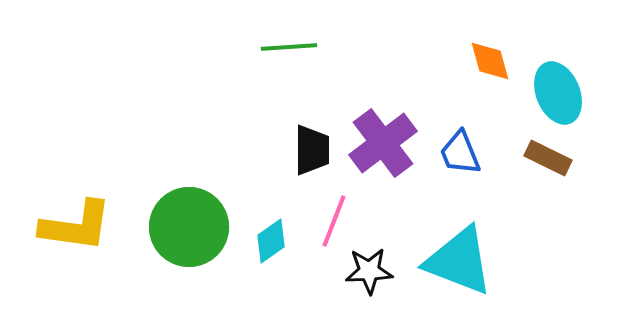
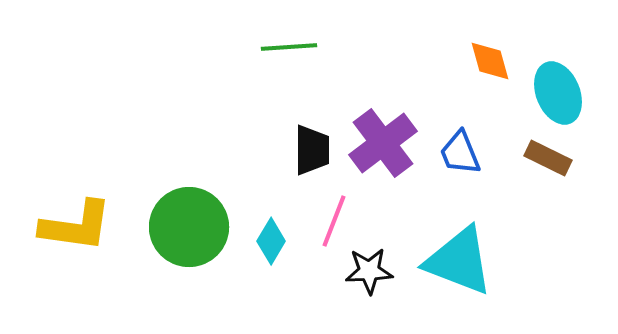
cyan diamond: rotated 24 degrees counterclockwise
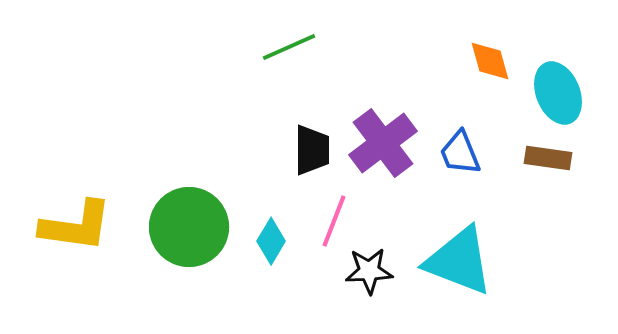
green line: rotated 20 degrees counterclockwise
brown rectangle: rotated 18 degrees counterclockwise
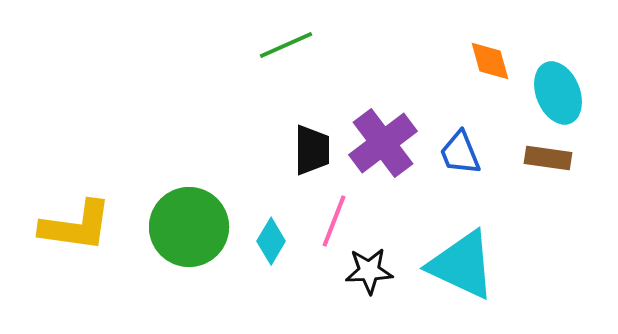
green line: moved 3 px left, 2 px up
cyan triangle: moved 3 px right, 4 px down; rotated 4 degrees clockwise
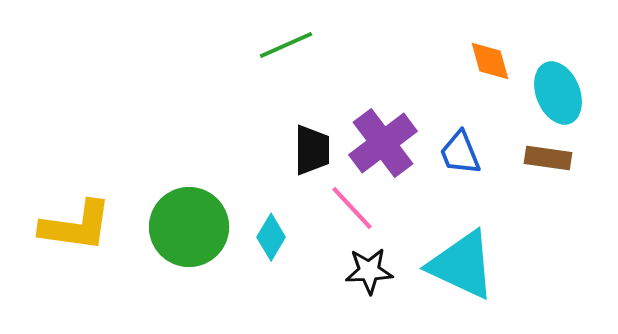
pink line: moved 18 px right, 13 px up; rotated 64 degrees counterclockwise
cyan diamond: moved 4 px up
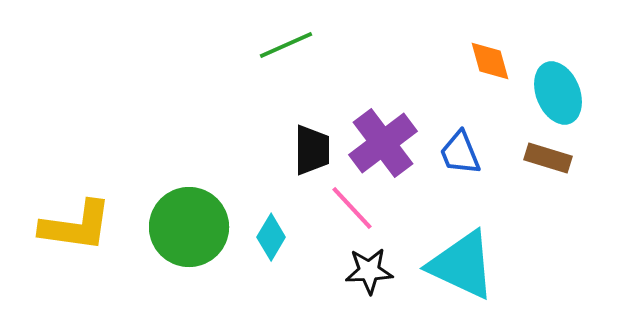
brown rectangle: rotated 9 degrees clockwise
